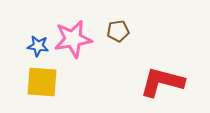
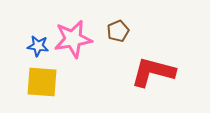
brown pentagon: rotated 15 degrees counterclockwise
red L-shape: moved 9 px left, 10 px up
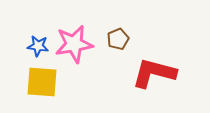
brown pentagon: moved 8 px down
pink star: moved 1 px right, 5 px down
red L-shape: moved 1 px right, 1 px down
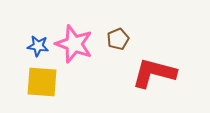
pink star: rotated 30 degrees clockwise
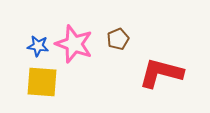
red L-shape: moved 7 px right
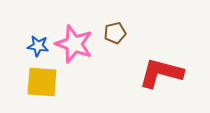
brown pentagon: moved 3 px left, 6 px up; rotated 10 degrees clockwise
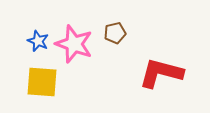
blue star: moved 5 px up; rotated 15 degrees clockwise
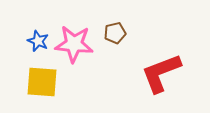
pink star: rotated 15 degrees counterclockwise
red L-shape: rotated 36 degrees counterclockwise
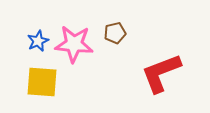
blue star: rotated 25 degrees clockwise
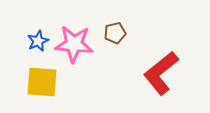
red L-shape: rotated 18 degrees counterclockwise
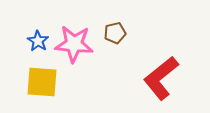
blue star: rotated 15 degrees counterclockwise
red L-shape: moved 5 px down
